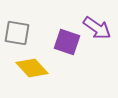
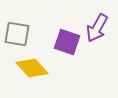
purple arrow: rotated 84 degrees clockwise
gray square: moved 1 px down
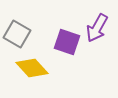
gray square: rotated 20 degrees clockwise
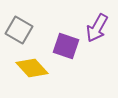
gray square: moved 2 px right, 4 px up
purple square: moved 1 px left, 4 px down
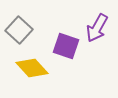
gray square: rotated 12 degrees clockwise
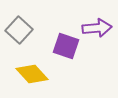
purple arrow: rotated 124 degrees counterclockwise
yellow diamond: moved 6 px down
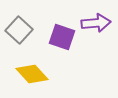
purple arrow: moved 1 px left, 5 px up
purple square: moved 4 px left, 9 px up
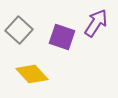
purple arrow: rotated 52 degrees counterclockwise
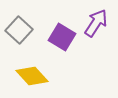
purple square: rotated 12 degrees clockwise
yellow diamond: moved 2 px down
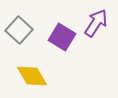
yellow diamond: rotated 12 degrees clockwise
